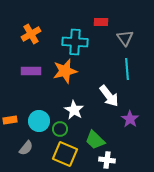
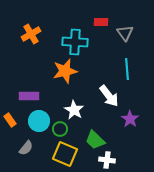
gray triangle: moved 5 px up
purple rectangle: moved 2 px left, 25 px down
orange rectangle: rotated 64 degrees clockwise
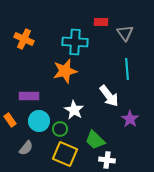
orange cross: moved 7 px left, 5 px down; rotated 36 degrees counterclockwise
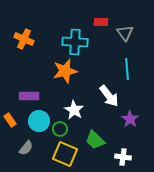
white cross: moved 16 px right, 3 px up
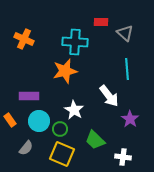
gray triangle: rotated 12 degrees counterclockwise
yellow square: moved 3 px left
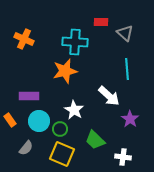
white arrow: rotated 10 degrees counterclockwise
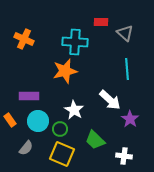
white arrow: moved 1 px right, 4 px down
cyan circle: moved 1 px left
white cross: moved 1 px right, 1 px up
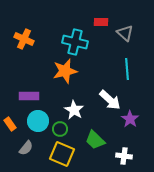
cyan cross: rotated 10 degrees clockwise
orange rectangle: moved 4 px down
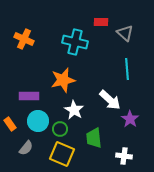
orange star: moved 2 px left, 9 px down
green trapezoid: moved 1 px left, 2 px up; rotated 40 degrees clockwise
